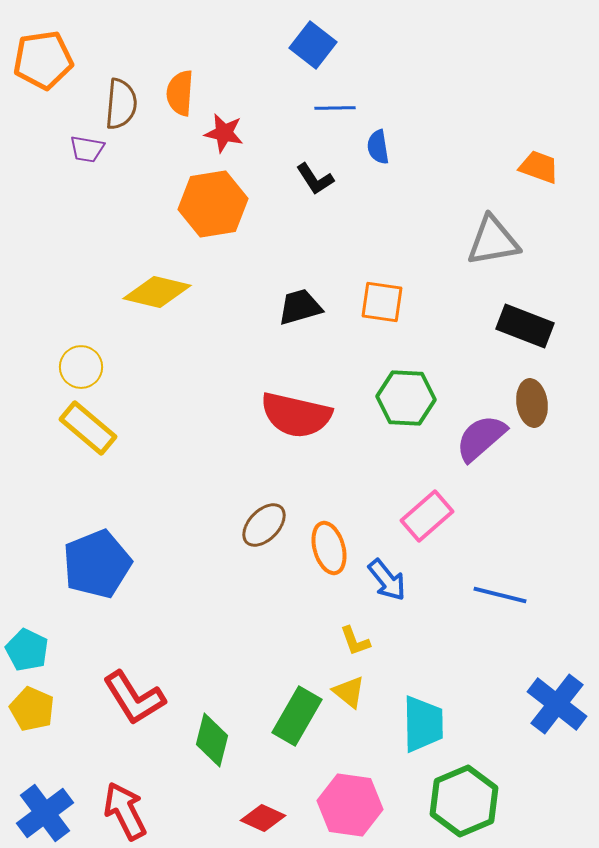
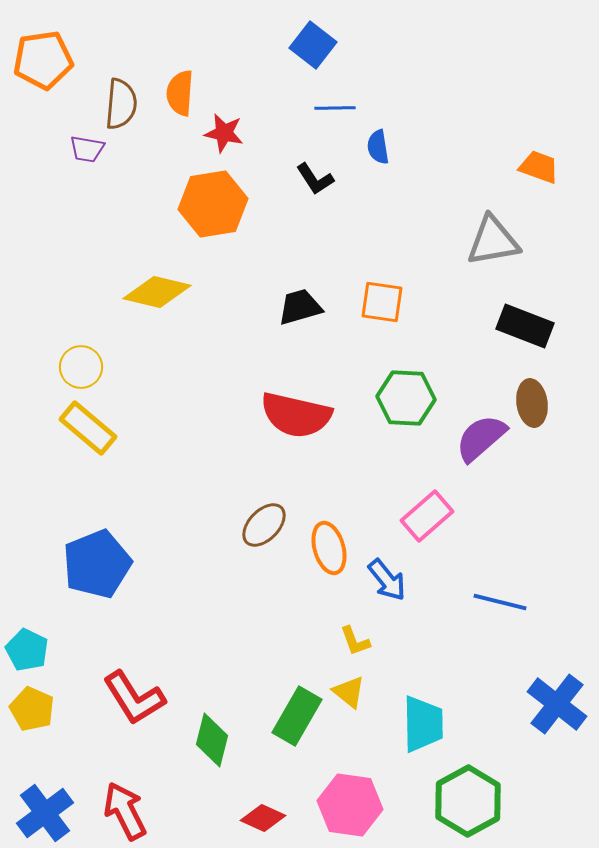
blue line at (500, 595): moved 7 px down
green hexagon at (464, 801): moved 4 px right; rotated 6 degrees counterclockwise
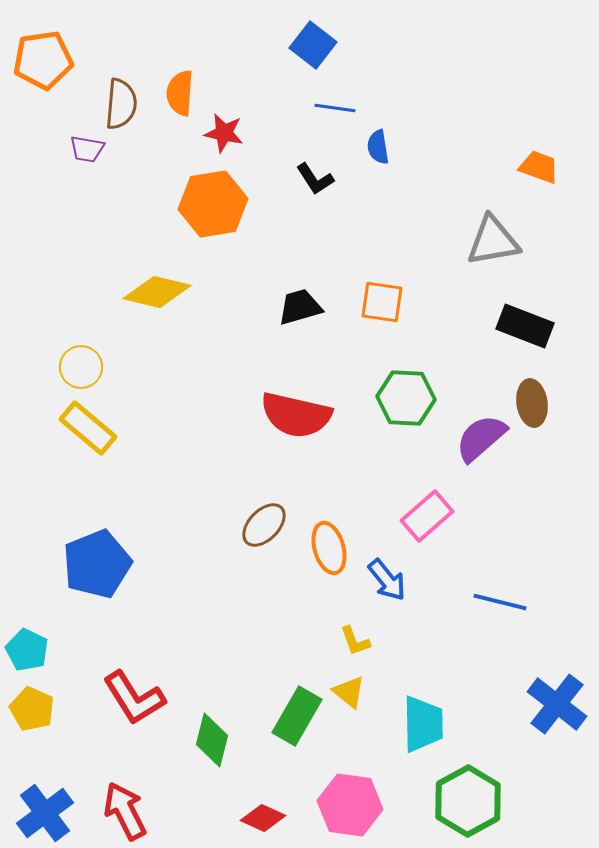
blue line at (335, 108): rotated 9 degrees clockwise
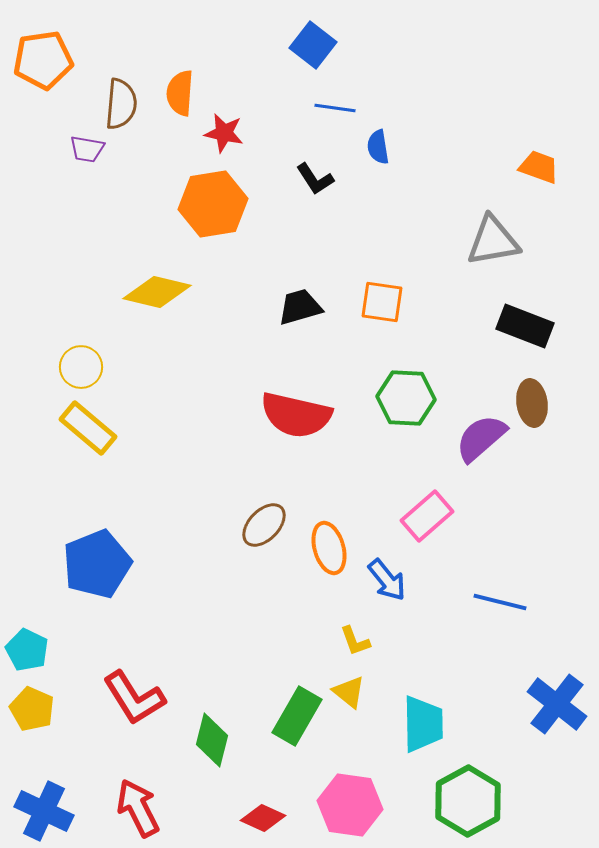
red arrow at (125, 811): moved 13 px right, 3 px up
blue cross at (45, 813): moved 1 px left, 2 px up; rotated 28 degrees counterclockwise
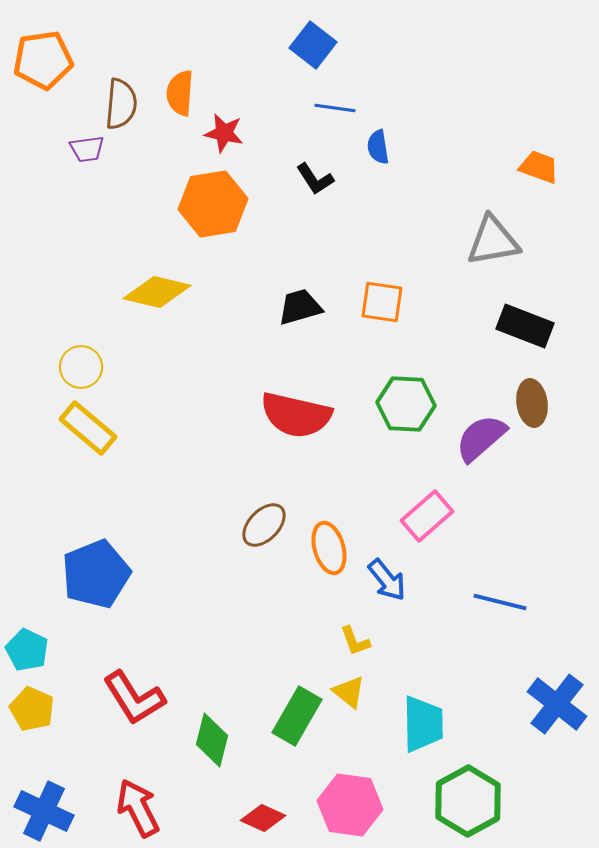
purple trapezoid at (87, 149): rotated 18 degrees counterclockwise
green hexagon at (406, 398): moved 6 px down
blue pentagon at (97, 564): moved 1 px left, 10 px down
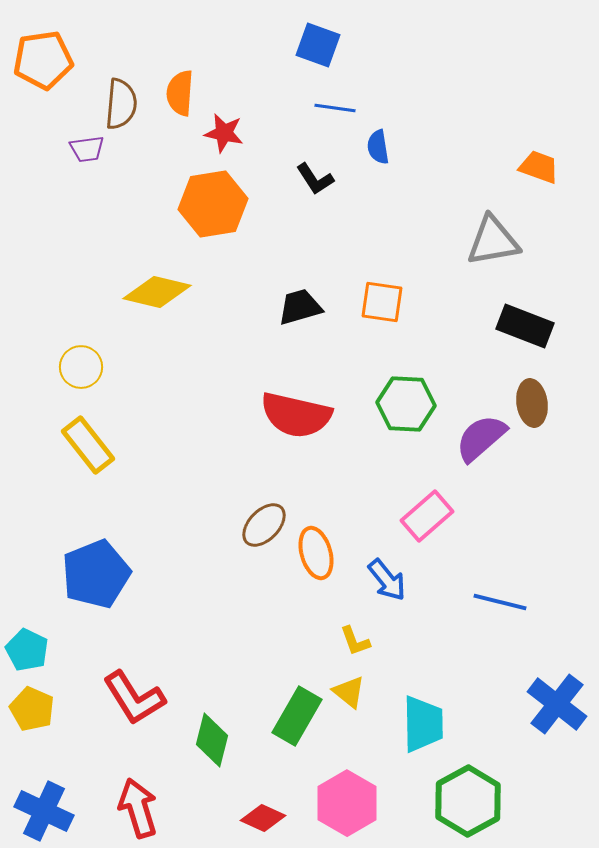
blue square at (313, 45): moved 5 px right; rotated 18 degrees counterclockwise
yellow rectangle at (88, 428): moved 17 px down; rotated 12 degrees clockwise
orange ellipse at (329, 548): moved 13 px left, 5 px down
pink hexagon at (350, 805): moved 3 px left, 2 px up; rotated 22 degrees clockwise
red arrow at (138, 808): rotated 10 degrees clockwise
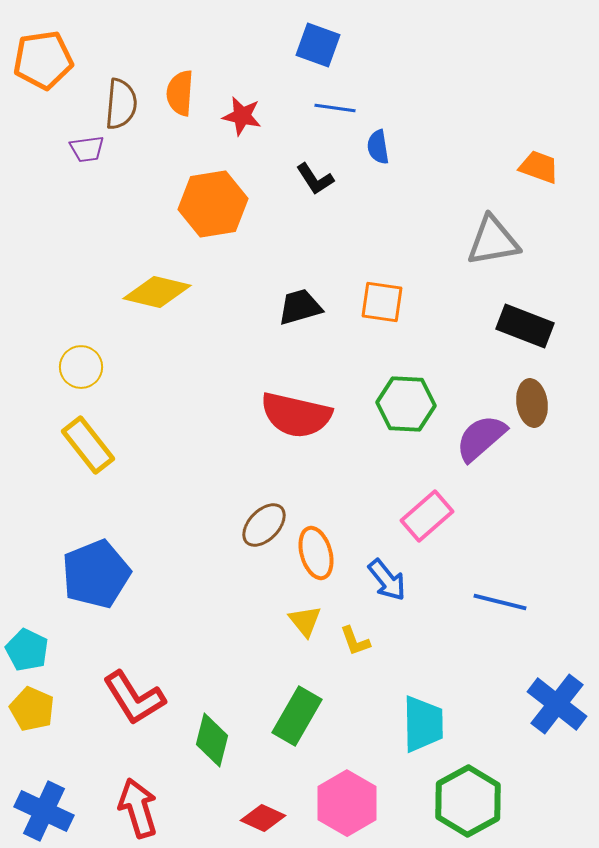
red star at (224, 133): moved 18 px right, 17 px up
yellow triangle at (349, 692): moved 44 px left, 71 px up; rotated 12 degrees clockwise
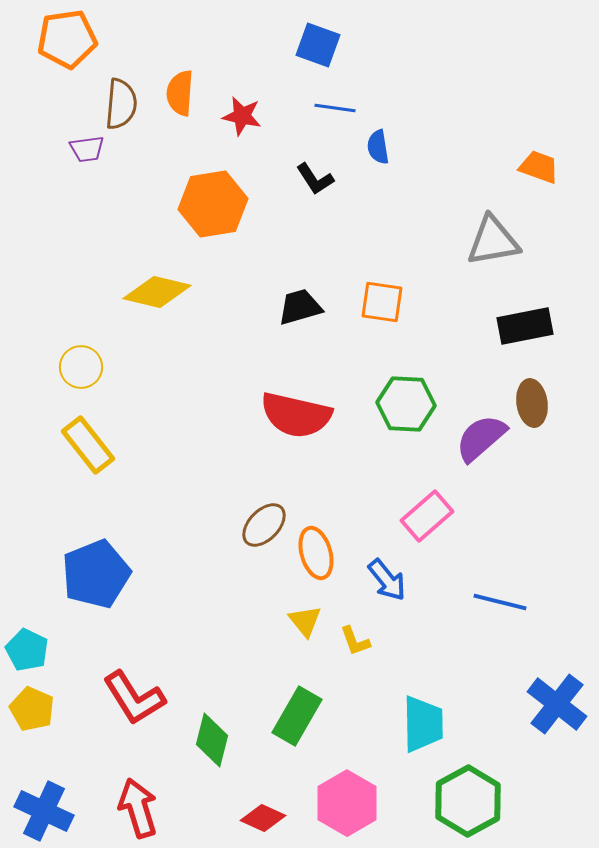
orange pentagon at (43, 60): moved 24 px right, 21 px up
black rectangle at (525, 326): rotated 32 degrees counterclockwise
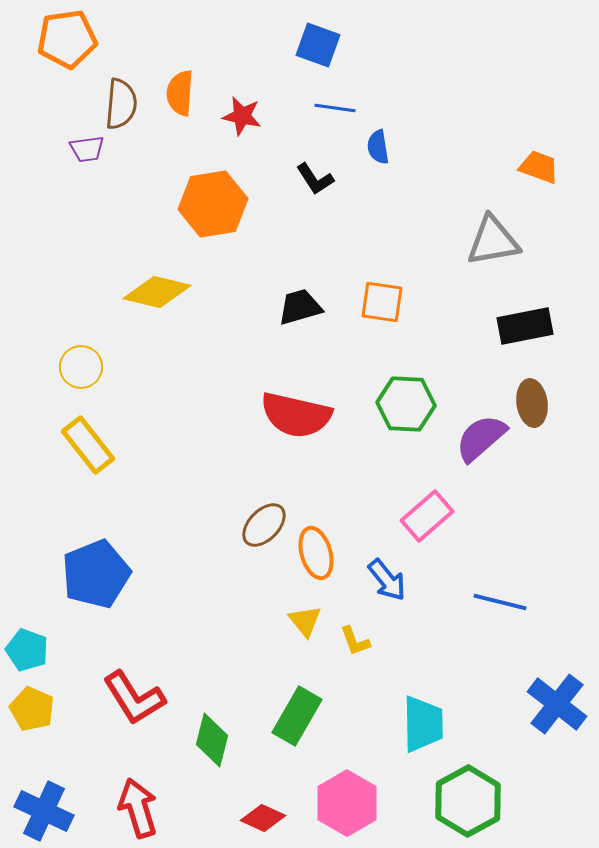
cyan pentagon at (27, 650): rotated 6 degrees counterclockwise
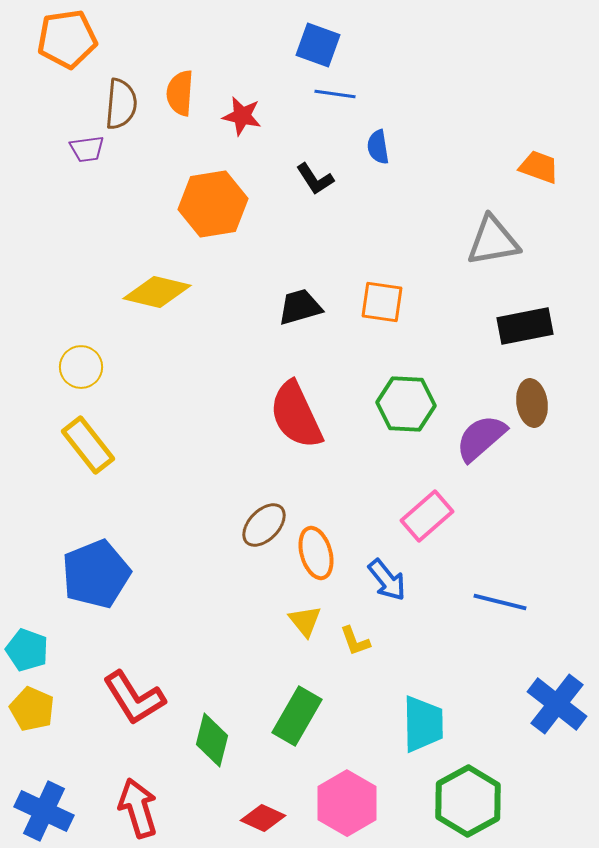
blue line at (335, 108): moved 14 px up
red semicircle at (296, 415): rotated 52 degrees clockwise
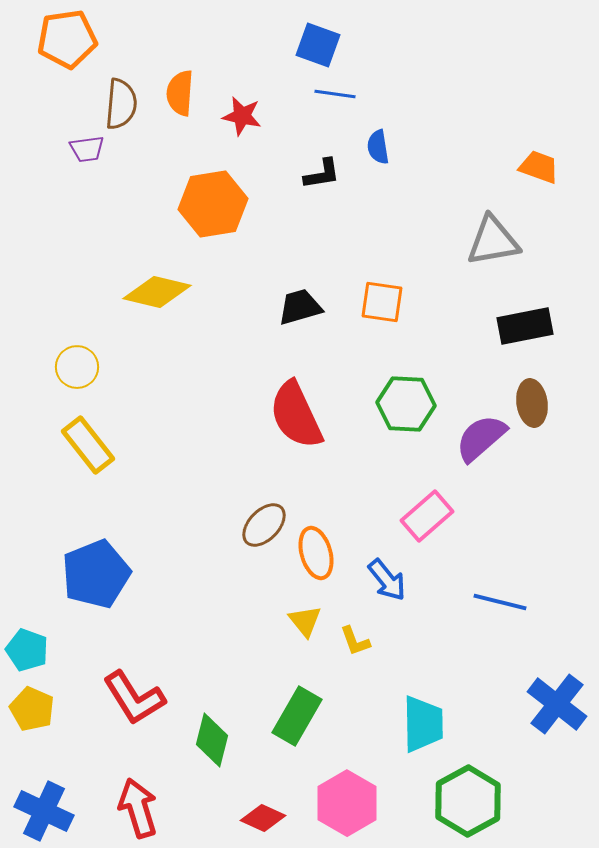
black L-shape at (315, 179): moved 7 px right, 5 px up; rotated 66 degrees counterclockwise
yellow circle at (81, 367): moved 4 px left
